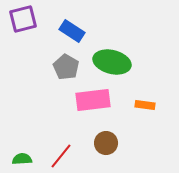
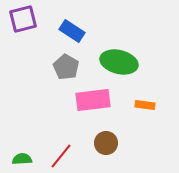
green ellipse: moved 7 px right
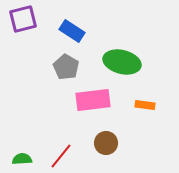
green ellipse: moved 3 px right
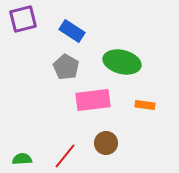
red line: moved 4 px right
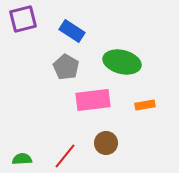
orange rectangle: rotated 18 degrees counterclockwise
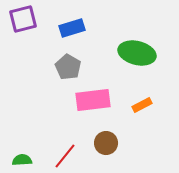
blue rectangle: moved 3 px up; rotated 50 degrees counterclockwise
green ellipse: moved 15 px right, 9 px up
gray pentagon: moved 2 px right
orange rectangle: moved 3 px left; rotated 18 degrees counterclockwise
green semicircle: moved 1 px down
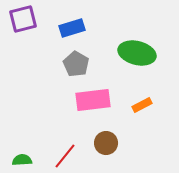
gray pentagon: moved 8 px right, 3 px up
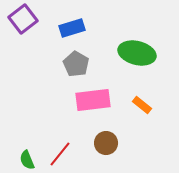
purple square: rotated 24 degrees counterclockwise
orange rectangle: rotated 66 degrees clockwise
red line: moved 5 px left, 2 px up
green semicircle: moved 5 px right; rotated 108 degrees counterclockwise
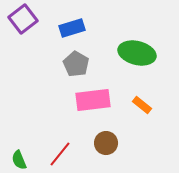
green semicircle: moved 8 px left
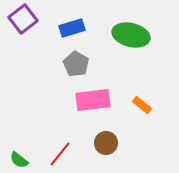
green ellipse: moved 6 px left, 18 px up
green semicircle: rotated 30 degrees counterclockwise
